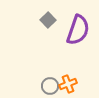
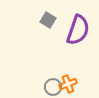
gray square: rotated 14 degrees counterclockwise
gray circle: moved 3 px right, 1 px down
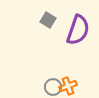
orange cross: moved 2 px down
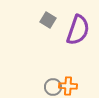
orange cross: rotated 24 degrees clockwise
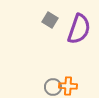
gray square: moved 2 px right
purple semicircle: moved 1 px right, 1 px up
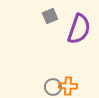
gray square: moved 4 px up; rotated 35 degrees clockwise
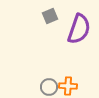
gray circle: moved 4 px left
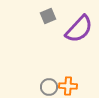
gray square: moved 2 px left
purple semicircle: rotated 24 degrees clockwise
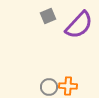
purple semicircle: moved 4 px up
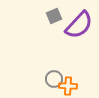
gray square: moved 6 px right
gray circle: moved 5 px right, 8 px up
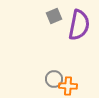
purple semicircle: rotated 32 degrees counterclockwise
